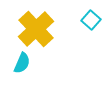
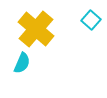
yellow cross: rotated 6 degrees counterclockwise
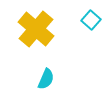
cyan semicircle: moved 24 px right, 16 px down
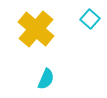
cyan square: moved 1 px left, 1 px up
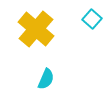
cyan square: moved 2 px right
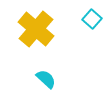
cyan semicircle: rotated 70 degrees counterclockwise
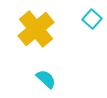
yellow cross: rotated 9 degrees clockwise
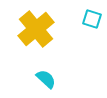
cyan square: rotated 24 degrees counterclockwise
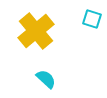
yellow cross: moved 2 px down
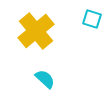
cyan semicircle: moved 1 px left
